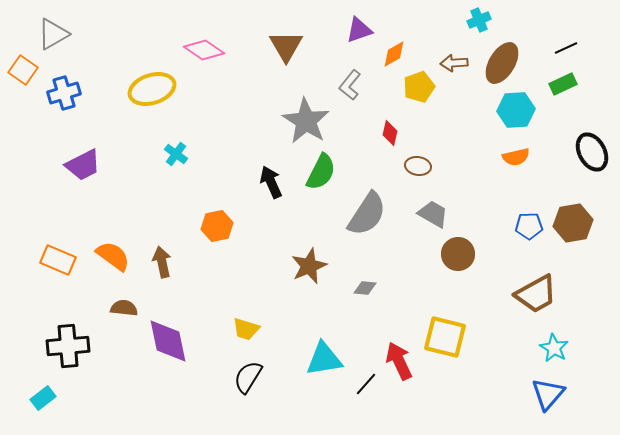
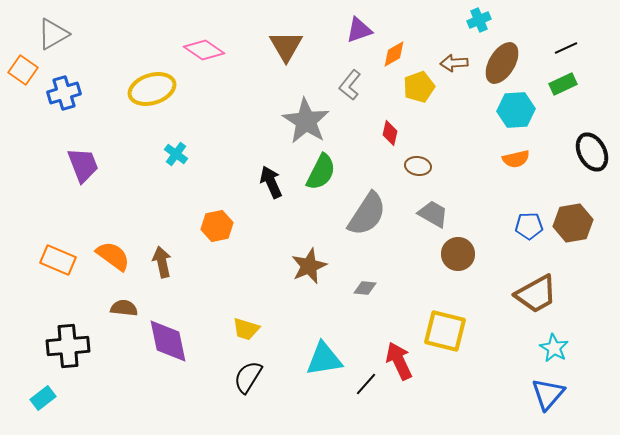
orange semicircle at (516, 157): moved 2 px down
purple trapezoid at (83, 165): rotated 84 degrees counterclockwise
yellow square at (445, 337): moved 6 px up
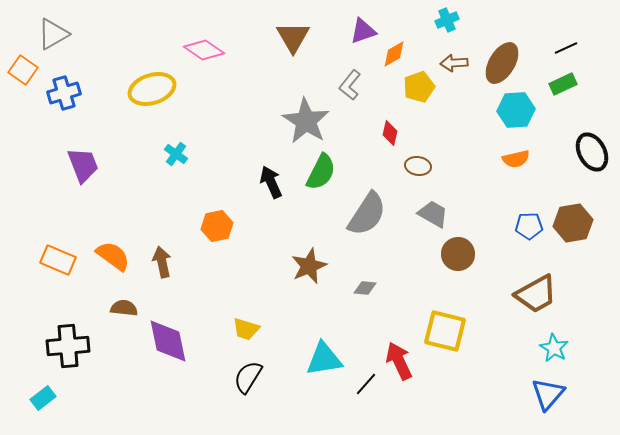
cyan cross at (479, 20): moved 32 px left
purple triangle at (359, 30): moved 4 px right, 1 px down
brown triangle at (286, 46): moved 7 px right, 9 px up
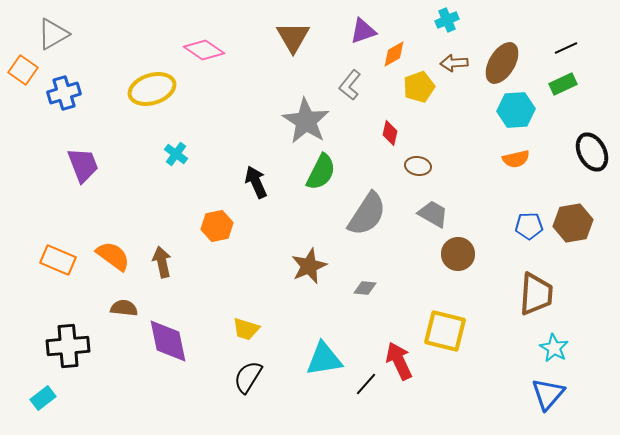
black arrow at (271, 182): moved 15 px left
brown trapezoid at (536, 294): rotated 57 degrees counterclockwise
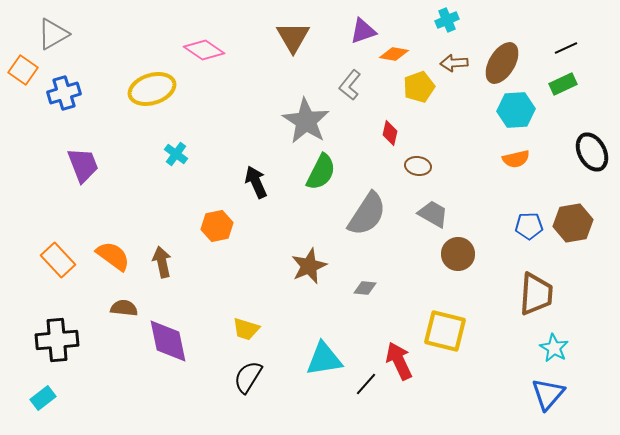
orange diamond at (394, 54): rotated 40 degrees clockwise
orange rectangle at (58, 260): rotated 24 degrees clockwise
black cross at (68, 346): moved 11 px left, 6 px up
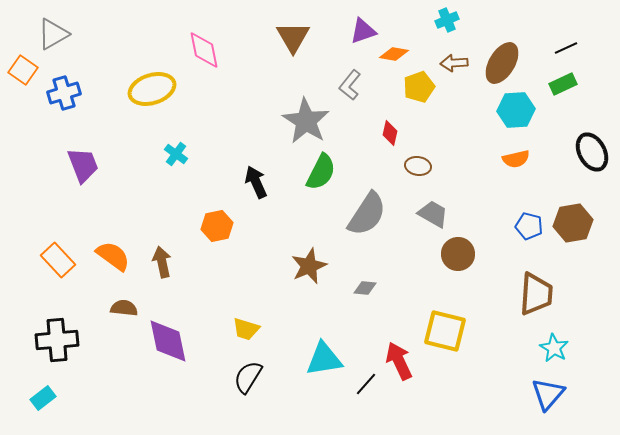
pink diamond at (204, 50): rotated 45 degrees clockwise
blue pentagon at (529, 226): rotated 16 degrees clockwise
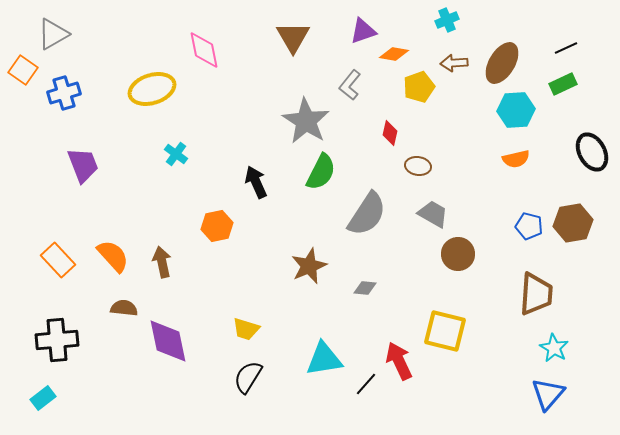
orange semicircle at (113, 256): rotated 12 degrees clockwise
